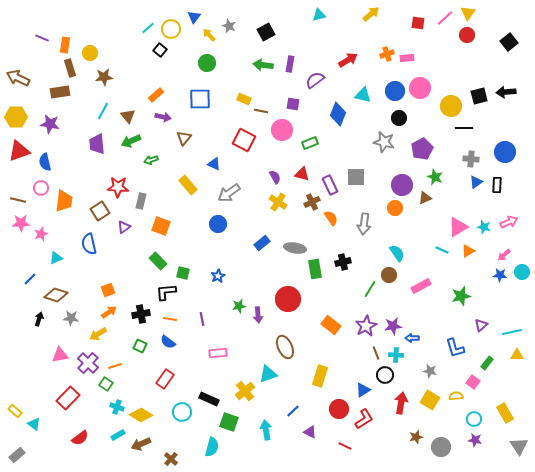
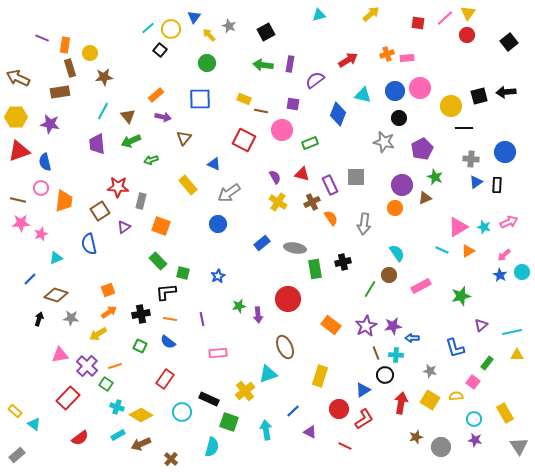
blue star at (500, 275): rotated 24 degrees clockwise
purple cross at (88, 363): moved 1 px left, 3 px down
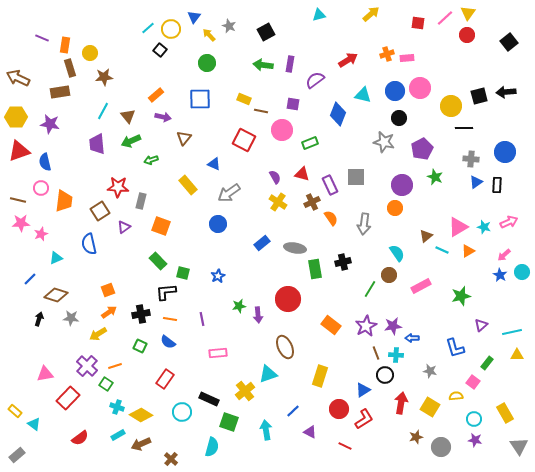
brown triangle at (425, 198): moved 1 px right, 38 px down; rotated 16 degrees counterclockwise
pink triangle at (60, 355): moved 15 px left, 19 px down
yellow square at (430, 400): moved 7 px down
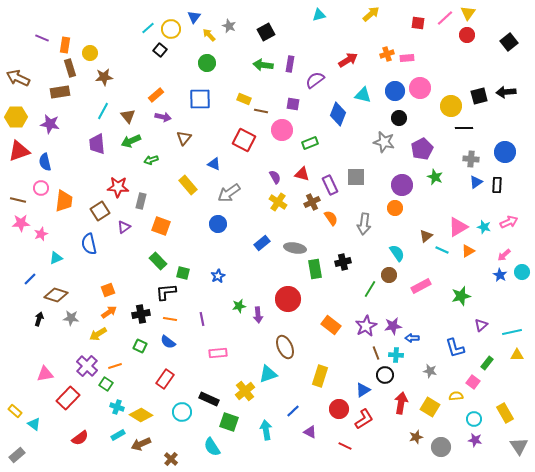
cyan semicircle at (212, 447): rotated 132 degrees clockwise
